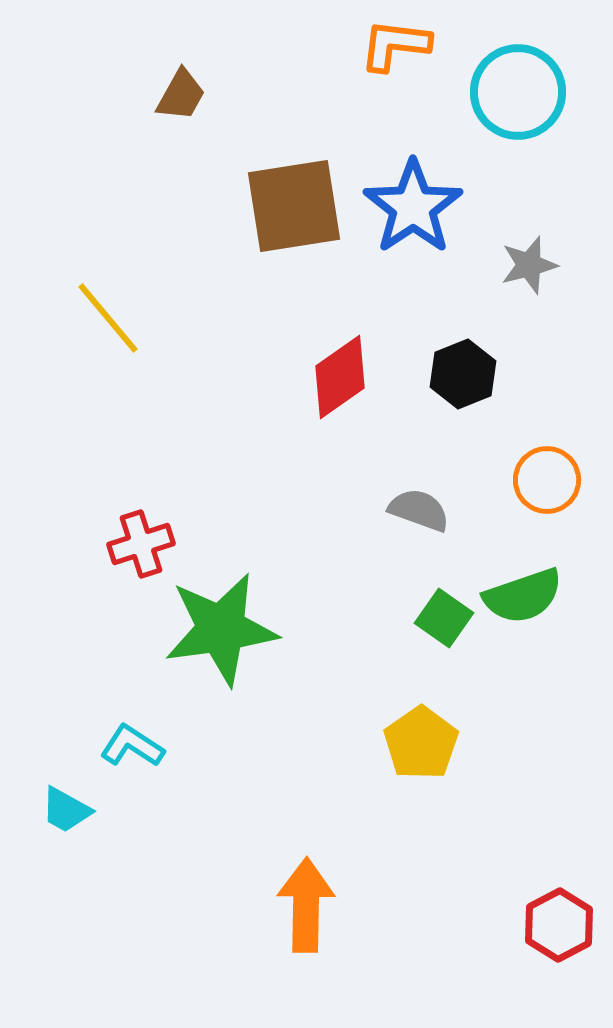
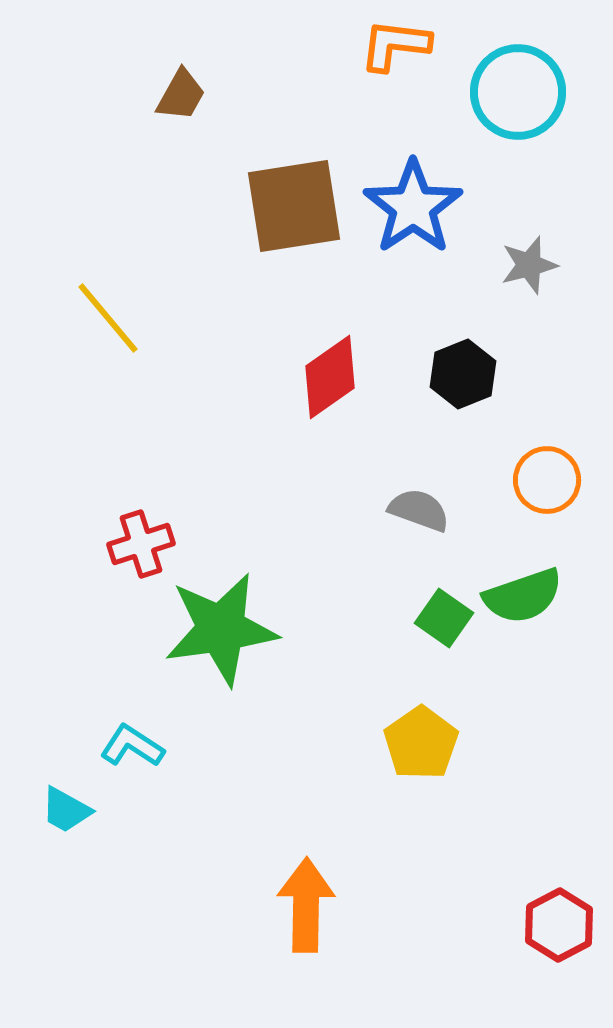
red diamond: moved 10 px left
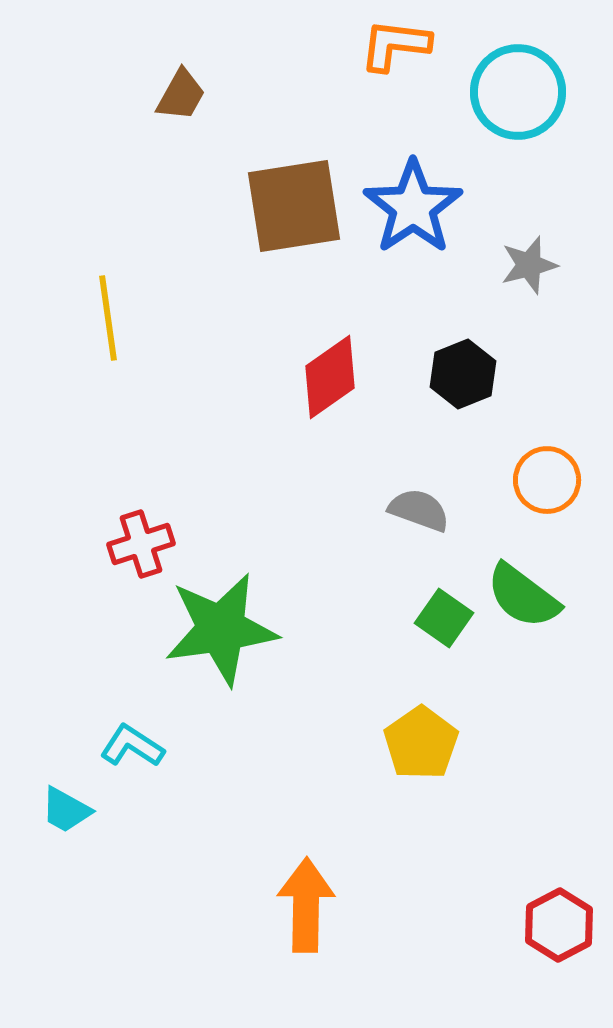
yellow line: rotated 32 degrees clockwise
green semicircle: rotated 56 degrees clockwise
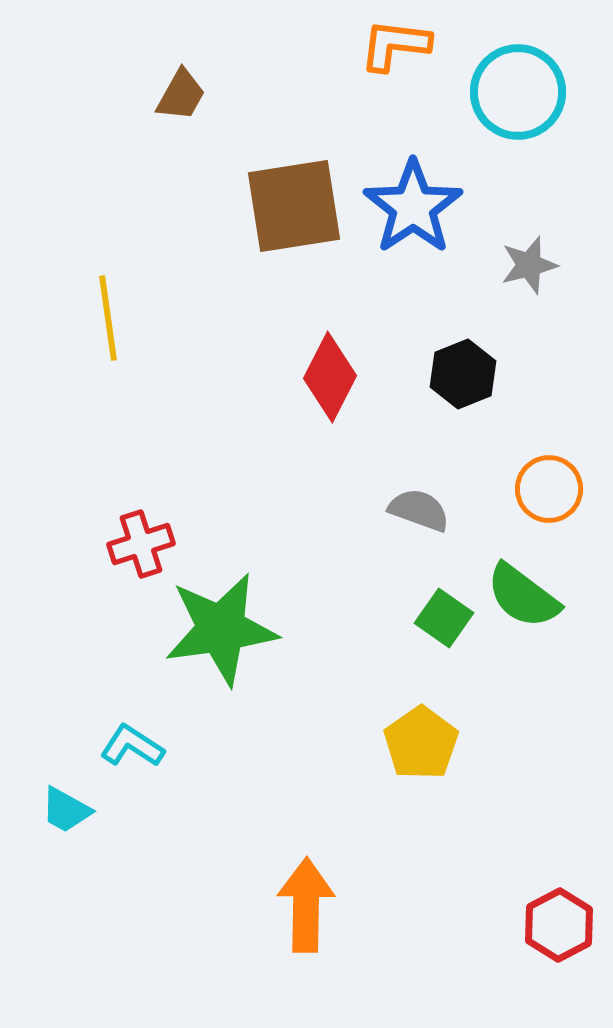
red diamond: rotated 28 degrees counterclockwise
orange circle: moved 2 px right, 9 px down
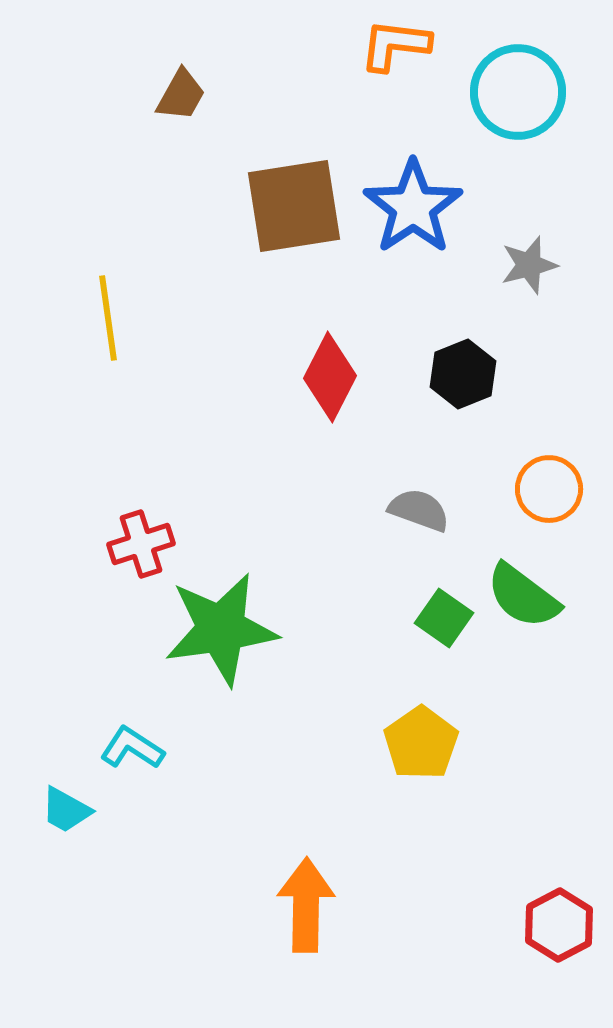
cyan L-shape: moved 2 px down
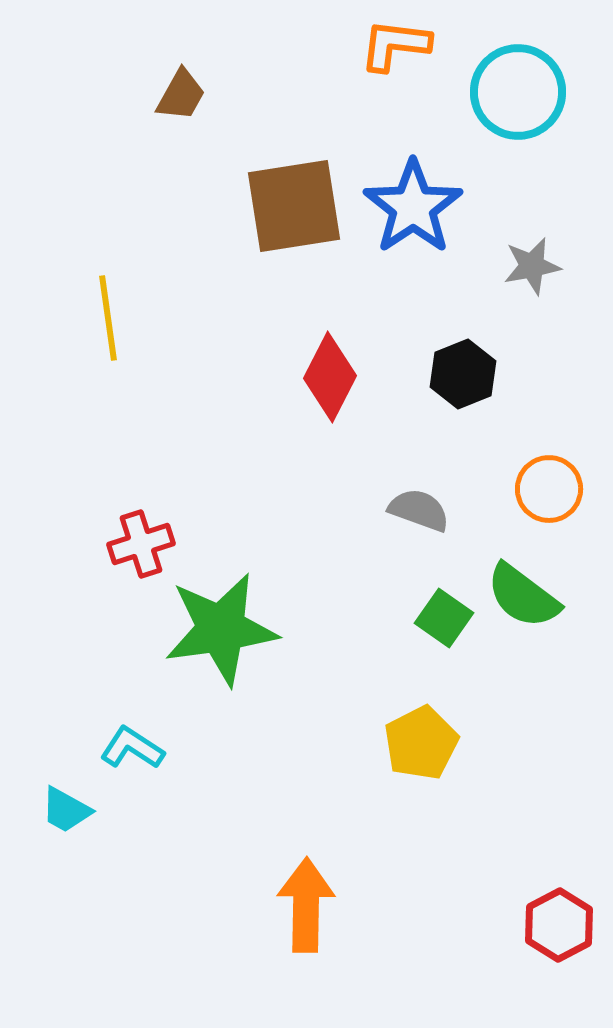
gray star: moved 3 px right, 1 px down; rotated 4 degrees clockwise
yellow pentagon: rotated 8 degrees clockwise
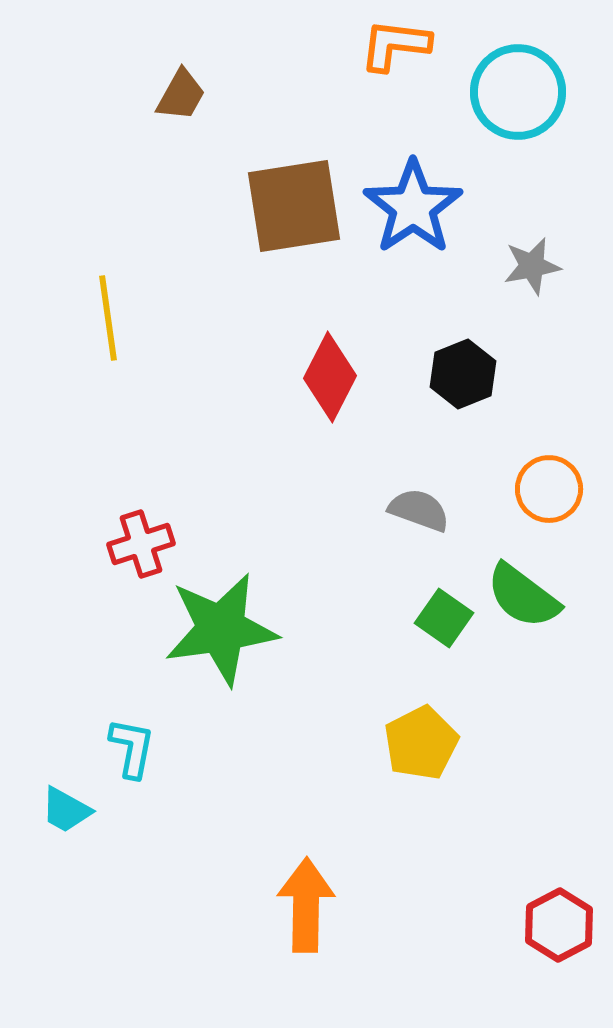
cyan L-shape: rotated 68 degrees clockwise
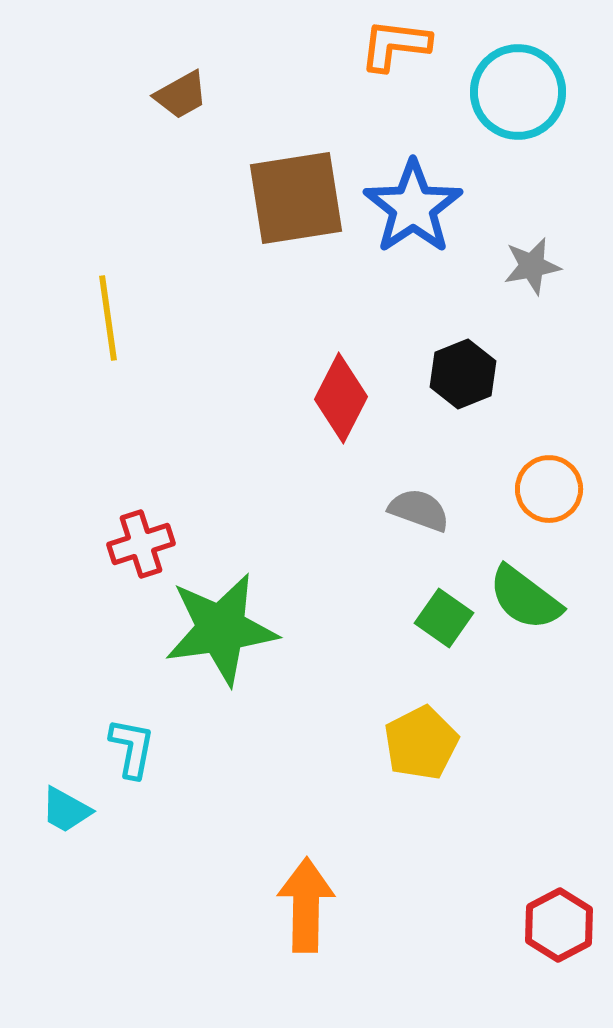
brown trapezoid: rotated 32 degrees clockwise
brown square: moved 2 px right, 8 px up
red diamond: moved 11 px right, 21 px down
green semicircle: moved 2 px right, 2 px down
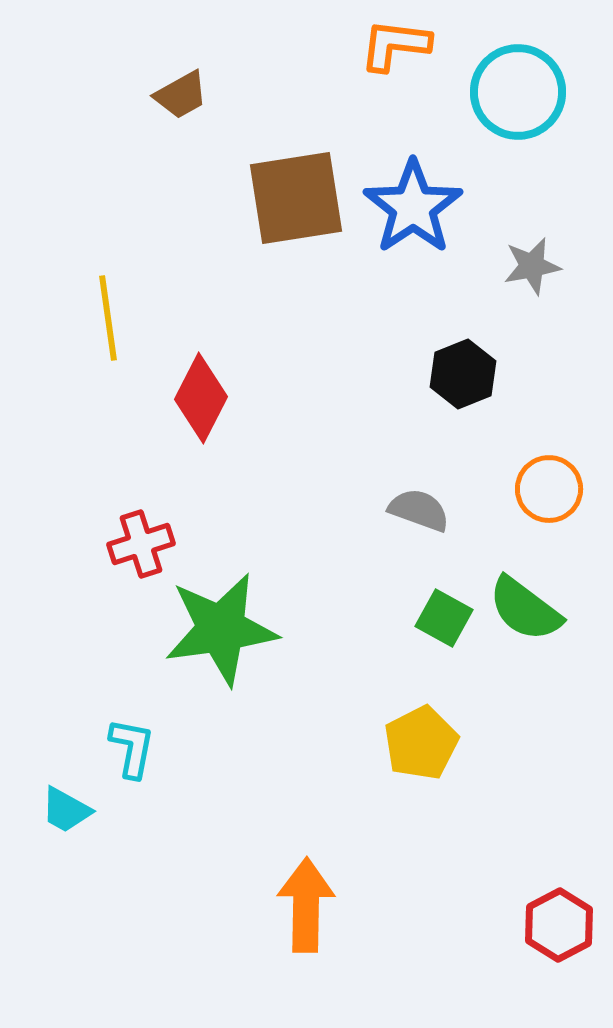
red diamond: moved 140 px left
green semicircle: moved 11 px down
green square: rotated 6 degrees counterclockwise
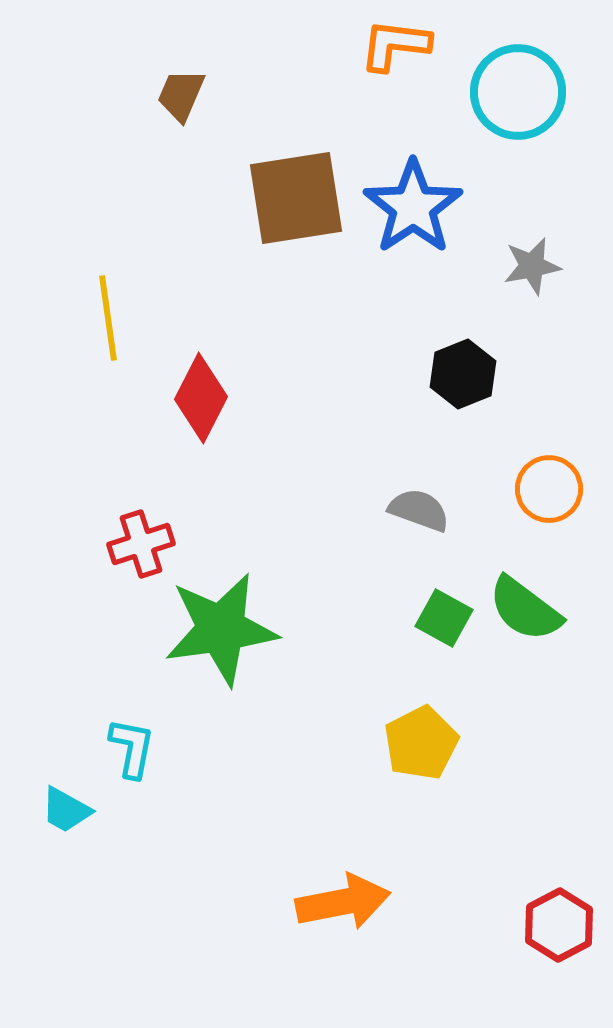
brown trapezoid: rotated 142 degrees clockwise
orange arrow: moved 37 px right, 3 px up; rotated 78 degrees clockwise
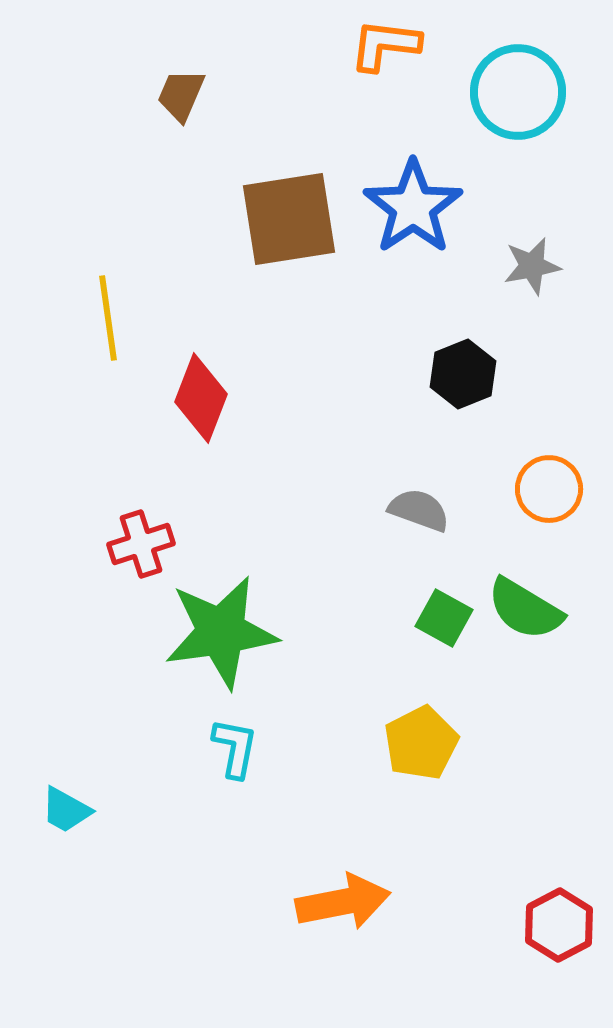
orange L-shape: moved 10 px left
brown square: moved 7 px left, 21 px down
red diamond: rotated 6 degrees counterclockwise
green semicircle: rotated 6 degrees counterclockwise
green star: moved 3 px down
cyan L-shape: moved 103 px right
